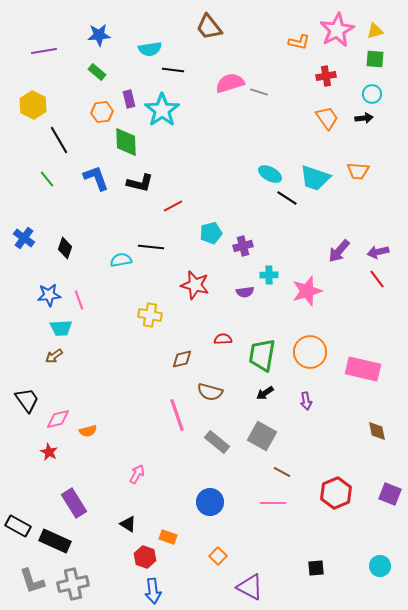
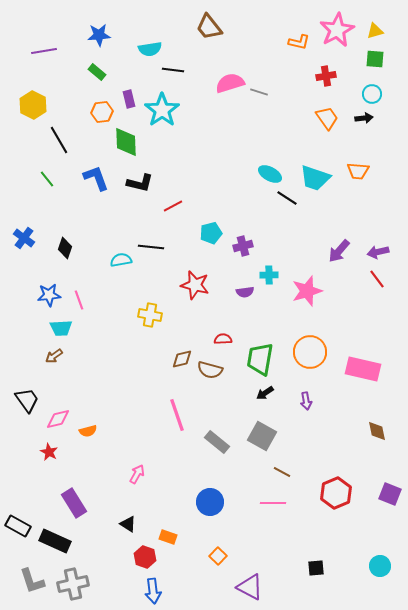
green trapezoid at (262, 355): moved 2 px left, 4 px down
brown semicircle at (210, 392): moved 22 px up
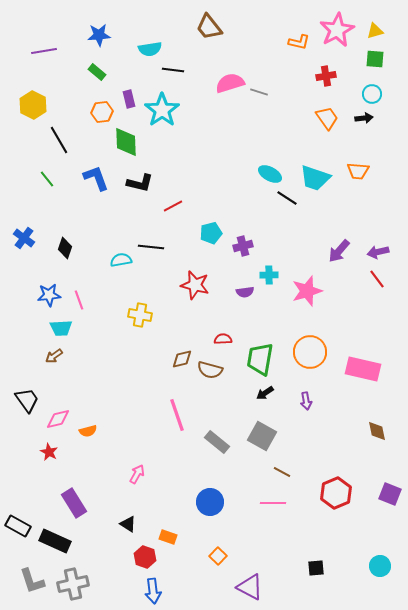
yellow cross at (150, 315): moved 10 px left
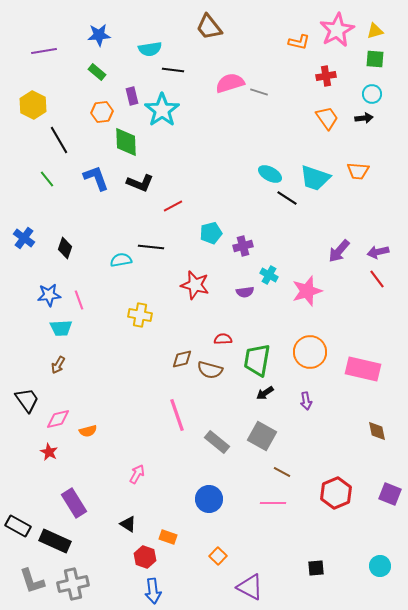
purple rectangle at (129, 99): moved 3 px right, 3 px up
black L-shape at (140, 183): rotated 8 degrees clockwise
cyan cross at (269, 275): rotated 30 degrees clockwise
brown arrow at (54, 356): moved 4 px right, 9 px down; rotated 24 degrees counterclockwise
green trapezoid at (260, 359): moved 3 px left, 1 px down
blue circle at (210, 502): moved 1 px left, 3 px up
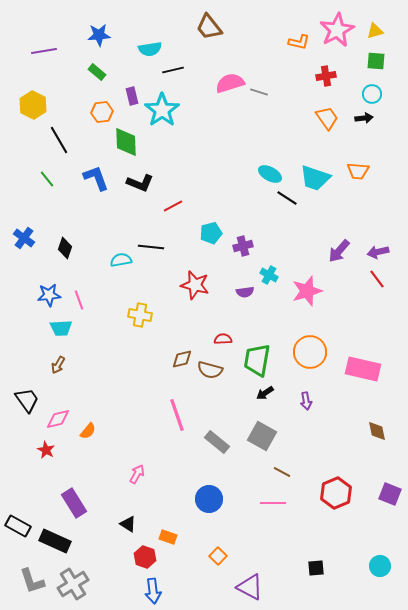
green square at (375, 59): moved 1 px right, 2 px down
black line at (173, 70): rotated 20 degrees counterclockwise
orange semicircle at (88, 431): rotated 36 degrees counterclockwise
red star at (49, 452): moved 3 px left, 2 px up
gray cross at (73, 584): rotated 20 degrees counterclockwise
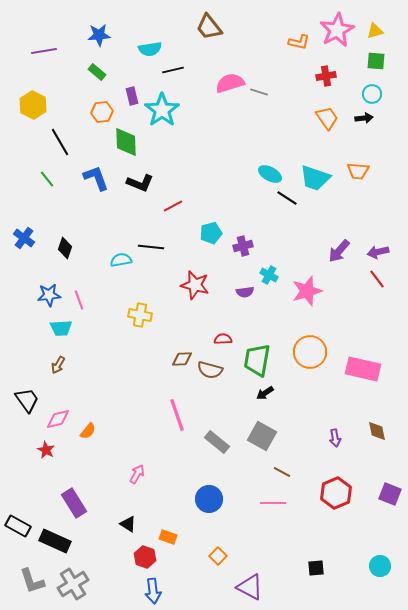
black line at (59, 140): moved 1 px right, 2 px down
brown diamond at (182, 359): rotated 10 degrees clockwise
purple arrow at (306, 401): moved 29 px right, 37 px down
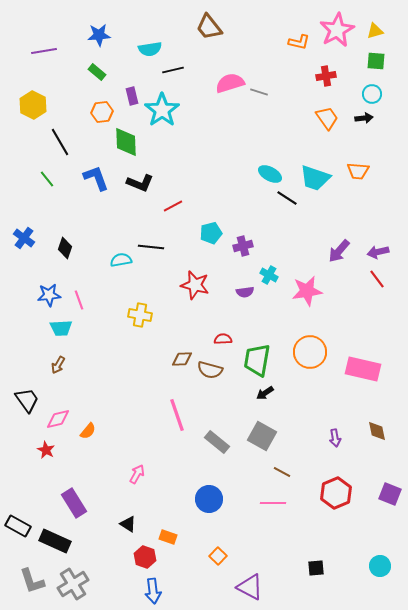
pink star at (307, 291): rotated 8 degrees clockwise
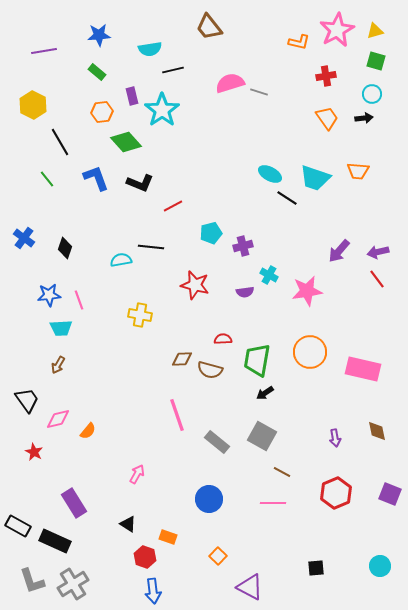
green square at (376, 61): rotated 12 degrees clockwise
green diamond at (126, 142): rotated 40 degrees counterclockwise
red star at (46, 450): moved 12 px left, 2 px down
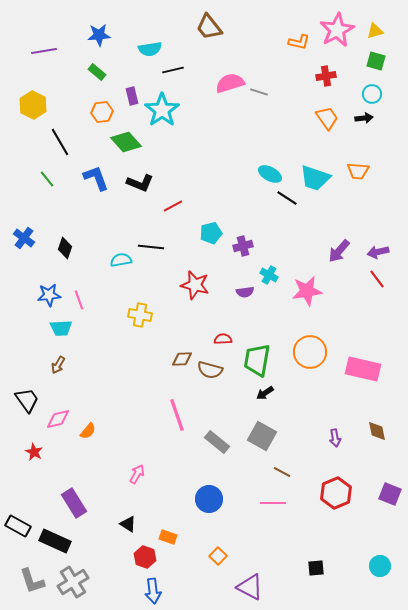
gray cross at (73, 584): moved 2 px up
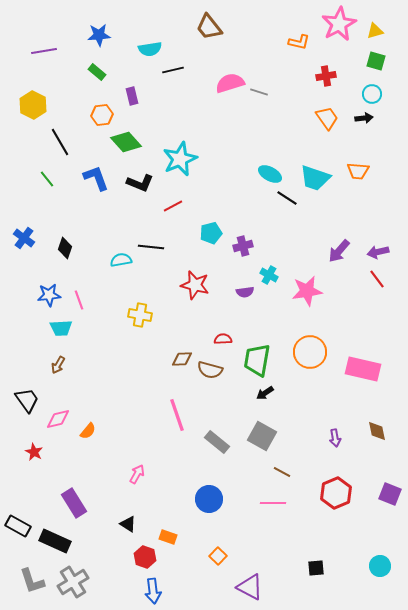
pink star at (337, 30): moved 2 px right, 6 px up
cyan star at (162, 110): moved 18 px right, 49 px down; rotated 12 degrees clockwise
orange hexagon at (102, 112): moved 3 px down
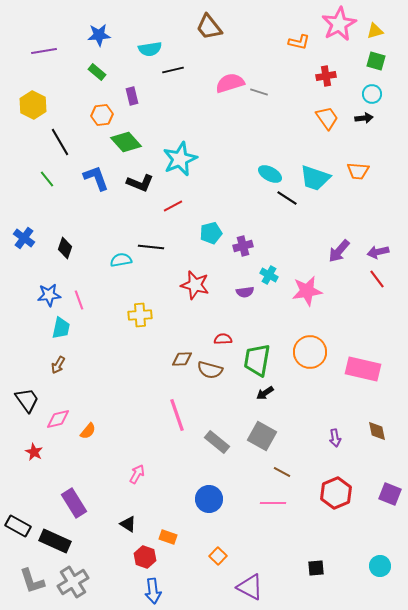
yellow cross at (140, 315): rotated 15 degrees counterclockwise
cyan trapezoid at (61, 328): rotated 75 degrees counterclockwise
